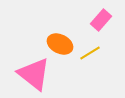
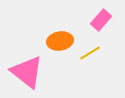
orange ellipse: moved 3 px up; rotated 35 degrees counterclockwise
pink triangle: moved 7 px left, 2 px up
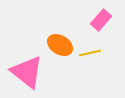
orange ellipse: moved 4 px down; rotated 40 degrees clockwise
yellow line: rotated 20 degrees clockwise
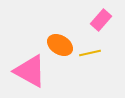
pink triangle: moved 3 px right, 1 px up; rotated 9 degrees counterclockwise
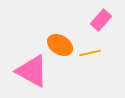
pink triangle: moved 2 px right
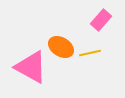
orange ellipse: moved 1 px right, 2 px down
pink triangle: moved 1 px left, 4 px up
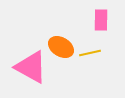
pink rectangle: rotated 40 degrees counterclockwise
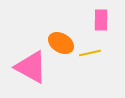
orange ellipse: moved 4 px up
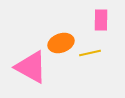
orange ellipse: rotated 50 degrees counterclockwise
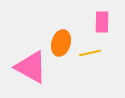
pink rectangle: moved 1 px right, 2 px down
orange ellipse: rotated 55 degrees counterclockwise
